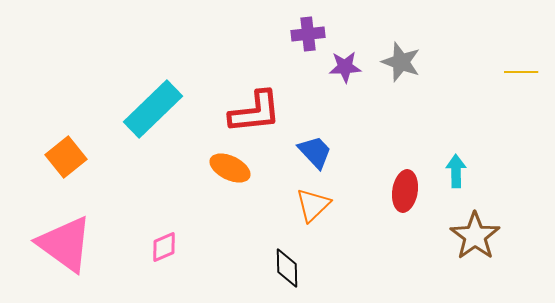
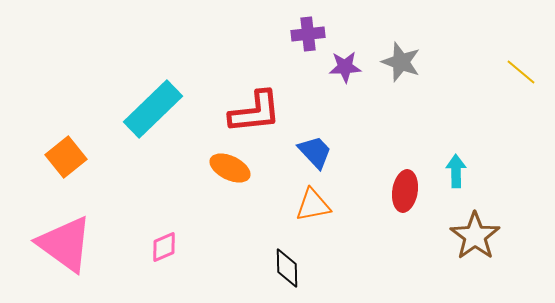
yellow line: rotated 40 degrees clockwise
orange triangle: rotated 33 degrees clockwise
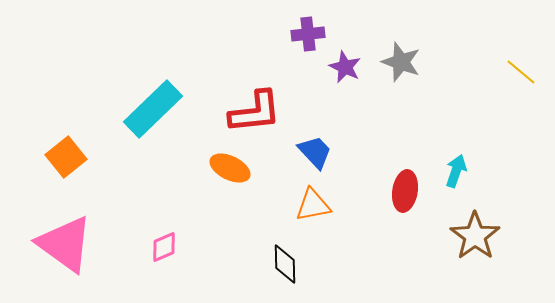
purple star: rotated 28 degrees clockwise
cyan arrow: rotated 20 degrees clockwise
black diamond: moved 2 px left, 4 px up
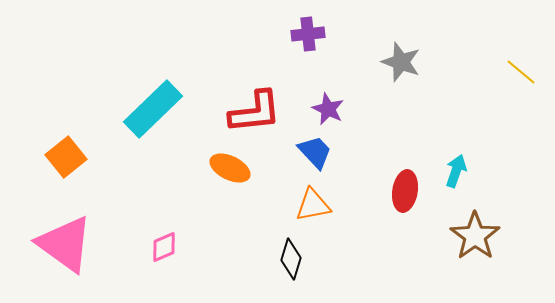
purple star: moved 17 px left, 42 px down
black diamond: moved 6 px right, 5 px up; rotated 18 degrees clockwise
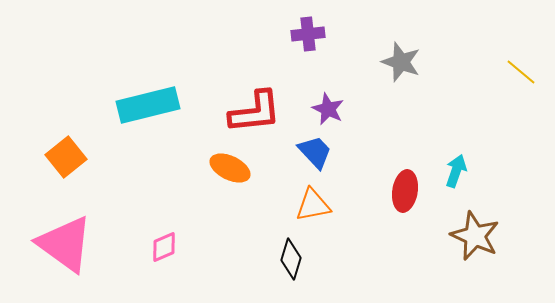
cyan rectangle: moved 5 px left, 4 px up; rotated 30 degrees clockwise
brown star: rotated 12 degrees counterclockwise
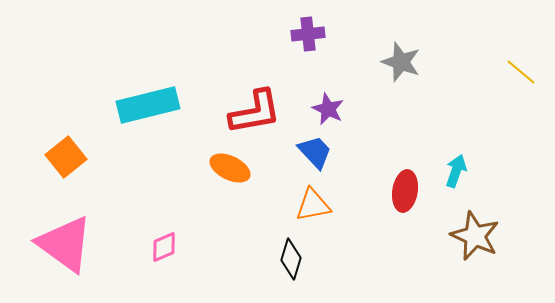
red L-shape: rotated 4 degrees counterclockwise
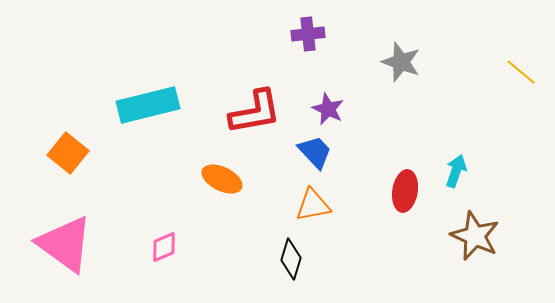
orange square: moved 2 px right, 4 px up; rotated 12 degrees counterclockwise
orange ellipse: moved 8 px left, 11 px down
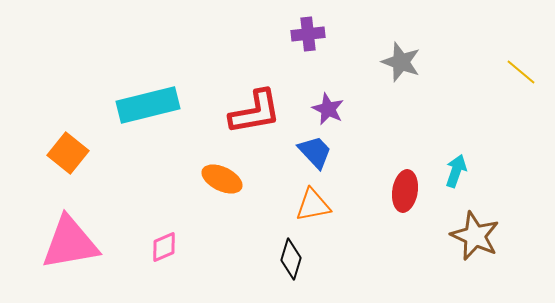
pink triangle: moved 5 px right, 1 px up; rotated 46 degrees counterclockwise
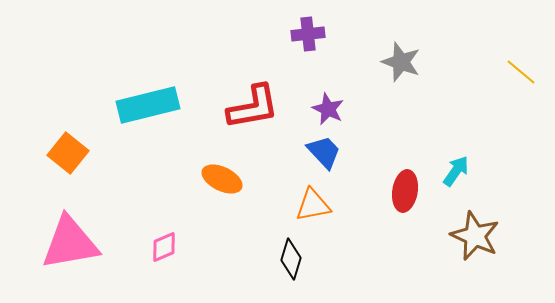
red L-shape: moved 2 px left, 5 px up
blue trapezoid: moved 9 px right
cyan arrow: rotated 16 degrees clockwise
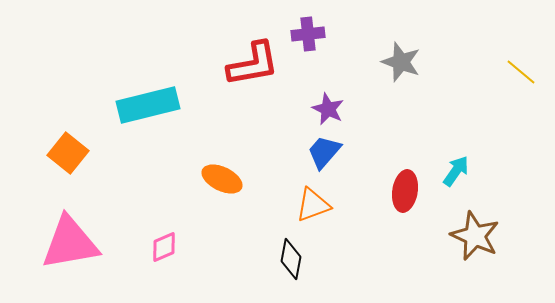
red L-shape: moved 43 px up
blue trapezoid: rotated 96 degrees counterclockwise
orange triangle: rotated 9 degrees counterclockwise
black diamond: rotated 6 degrees counterclockwise
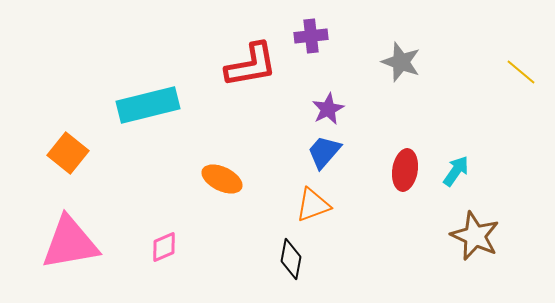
purple cross: moved 3 px right, 2 px down
red L-shape: moved 2 px left, 1 px down
purple star: rotated 20 degrees clockwise
red ellipse: moved 21 px up
